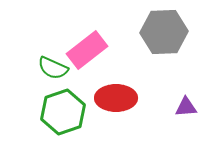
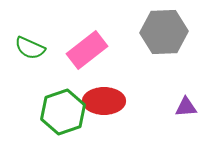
green semicircle: moved 23 px left, 20 px up
red ellipse: moved 12 px left, 3 px down
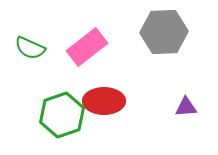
pink rectangle: moved 3 px up
green hexagon: moved 1 px left, 3 px down
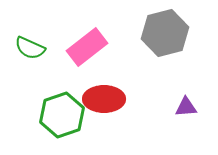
gray hexagon: moved 1 px right, 1 px down; rotated 12 degrees counterclockwise
red ellipse: moved 2 px up
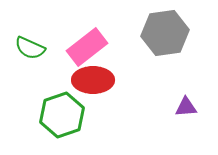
gray hexagon: rotated 6 degrees clockwise
red ellipse: moved 11 px left, 19 px up
